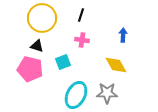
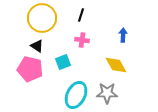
black triangle: rotated 16 degrees clockwise
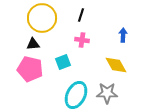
black triangle: moved 4 px left, 2 px up; rotated 40 degrees counterclockwise
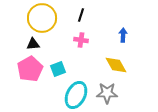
pink cross: moved 1 px left
cyan square: moved 5 px left, 7 px down
pink pentagon: rotated 30 degrees clockwise
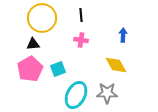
black line: rotated 24 degrees counterclockwise
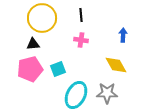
pink pentagon: rotated 15 degrees clockwise
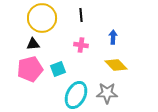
blue arrow: moved 10 px left, 2 px down
pink cross: moved 5 px down
yellow diamond: rotated 15 degrees counterclockwise
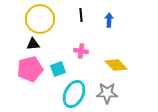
yellow circle: moved 2 px left, 1 px down
blue arrow: moved 4 px left, 17 px up
pink cross: moved 6 px down
cyan ellipse: moved 2 px left, 1 px up
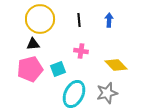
black line: moved 2 px left, 5 px down
gray star: rotated 15 degrees counterclockwise
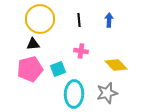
cyan ellipse: rotated 24 degrees counterclockwise
